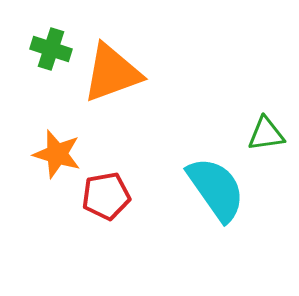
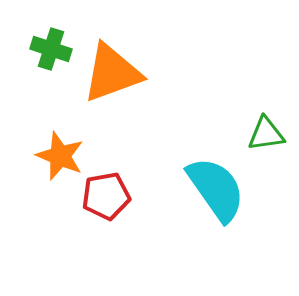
orange star: moved 3 px right, 2 px down; rotated 6 degrees clockwise
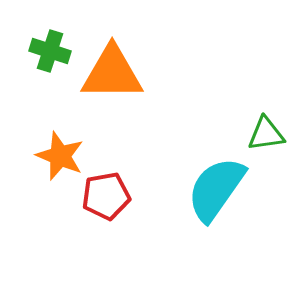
green cross: moved 1 px left, 2 px down
orange triangle: rotated 20 degrees clockwise
cyan semicircle: rotated 110 degrees counterclockwise
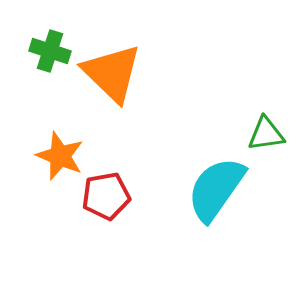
orange triangle: rotated 44 degrees clockwise
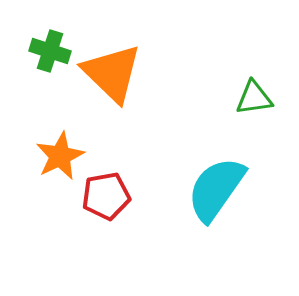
green triangle: moved 12 px left, 36 px up
orange star: rotated 24 degrees clockwise
